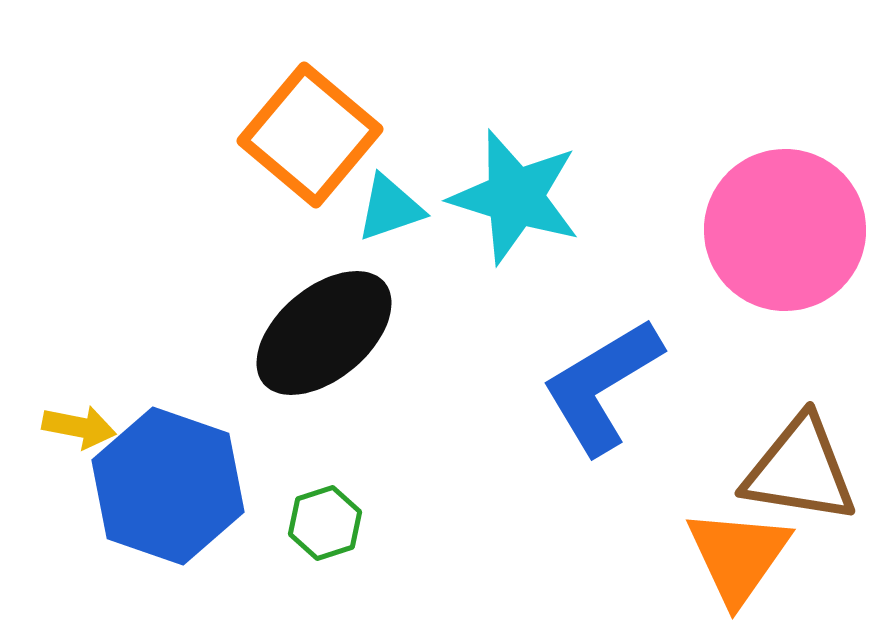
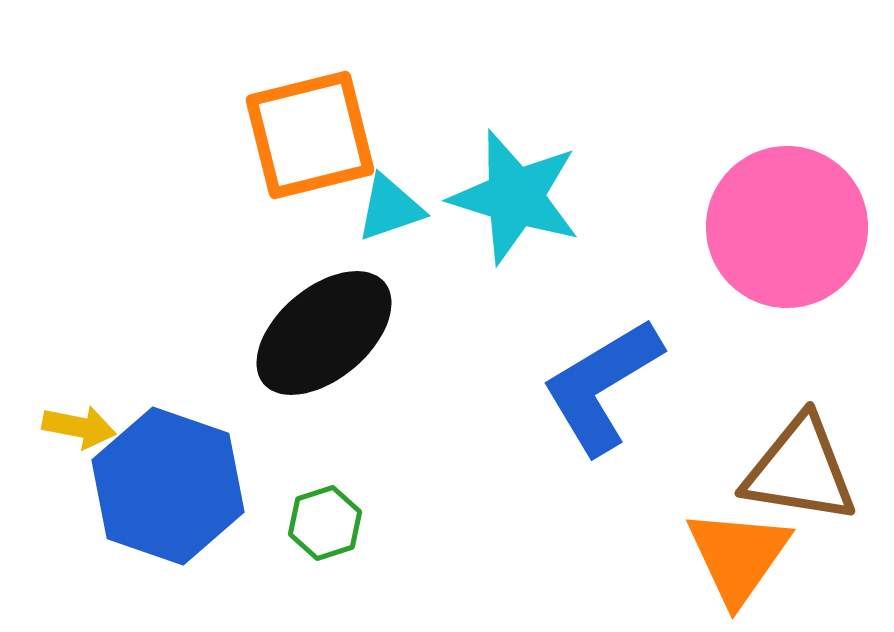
orange square: rotated 36 degrees clockwise
pink circle: moved 2 px right, 3 px up
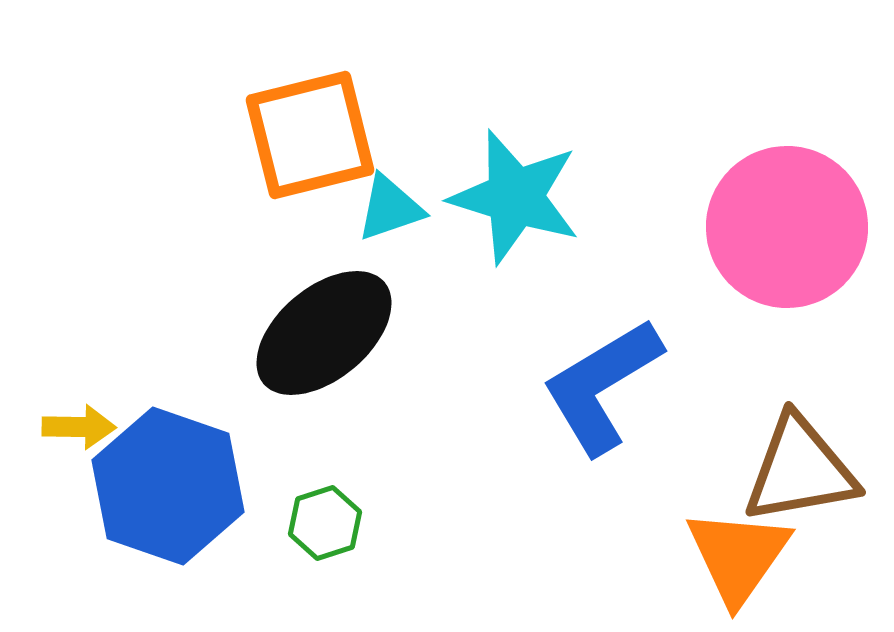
yellow arrow: rotated 10 degrees counterclockwise
brown triangle: rotated 19 degrees counterclockwise
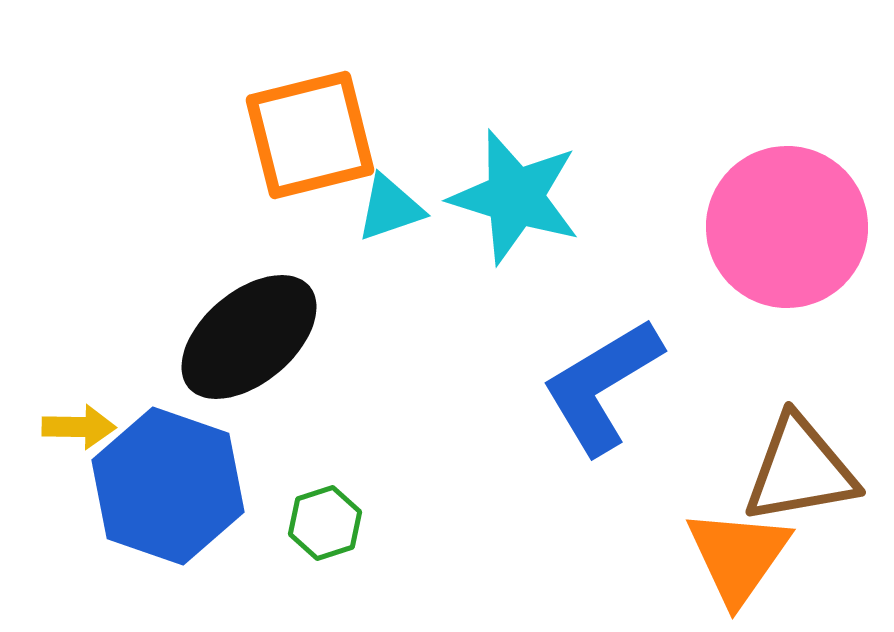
black ellipse: moved 75 px left, 4 px down
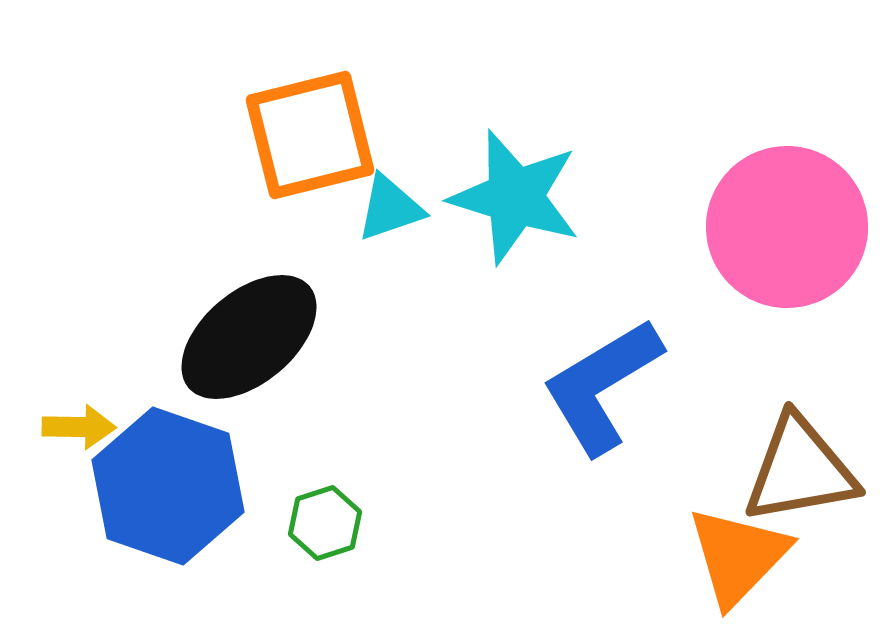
orange triangle: rotated 9 degrees clockwise
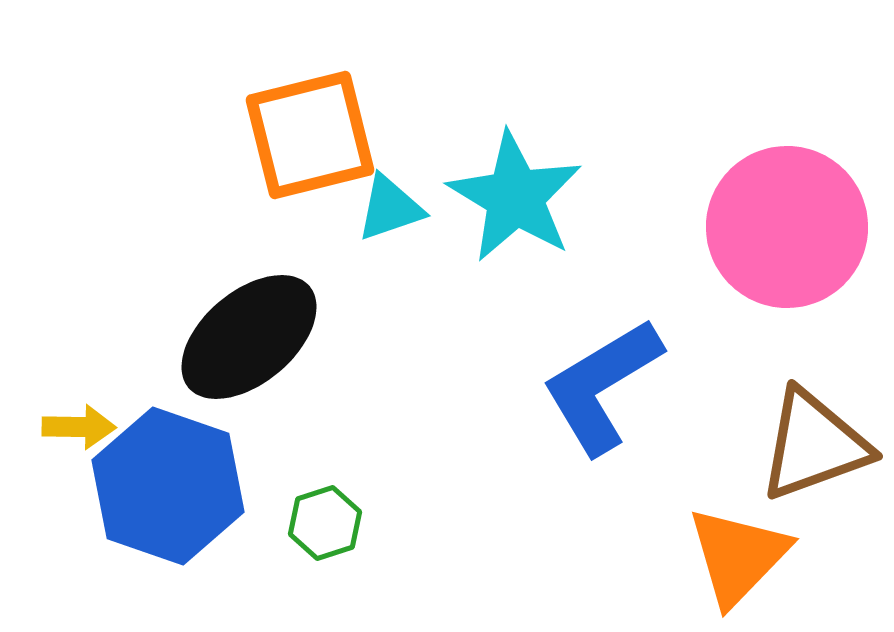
cyan star: rotated 14 degrees clockwise
brown triangle: moved 14 px right, 25 px up; rotated 10 degrees counterclockwise
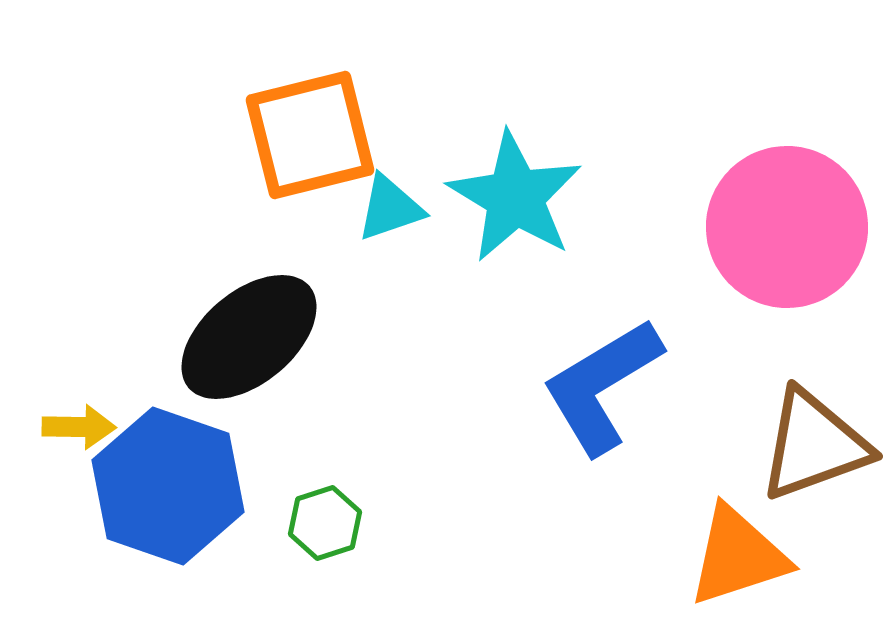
orange triangle: rotated 28 degrees clockwise
